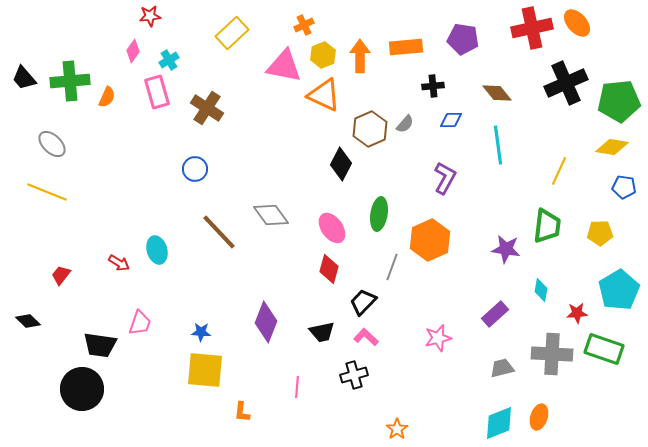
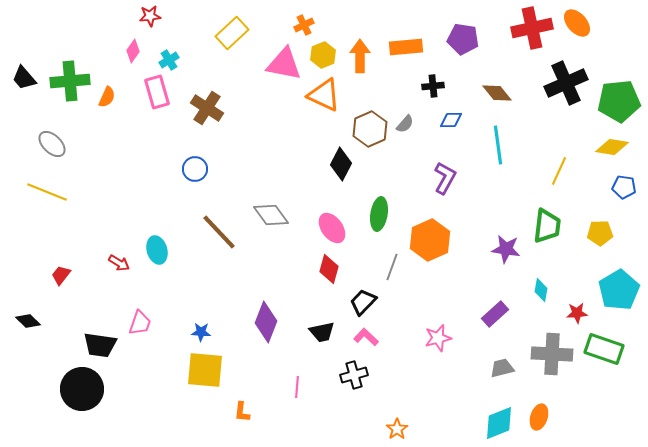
pink triangle at (284, 66): moved 2 px up
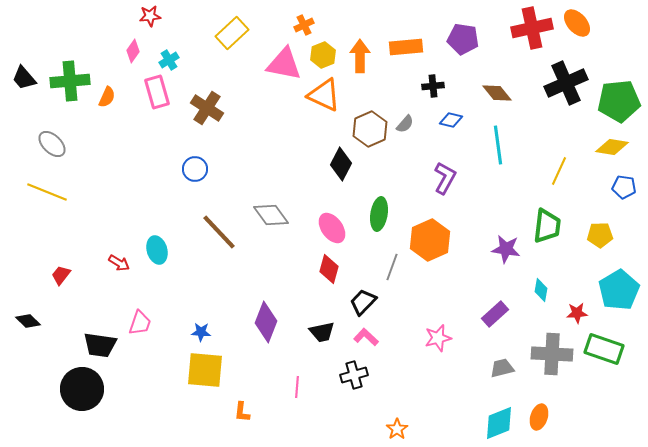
blue diamond at (451, 120): rotated 15 degrees clockwise
yellow pentagon at (600, 233): moved 2 px down
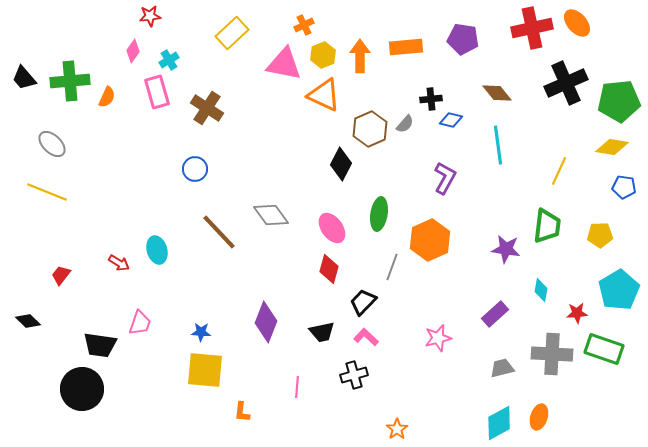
black cross at (433, 86): moved 2 px left, 13 px down
cyan diamond at (499, 423): rotated 6 degrees counterclockwise
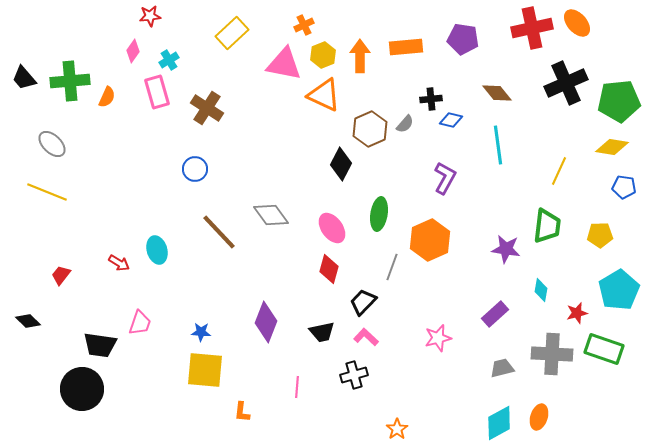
red star at (577, 313): rotated 10 degrees counterclockwise
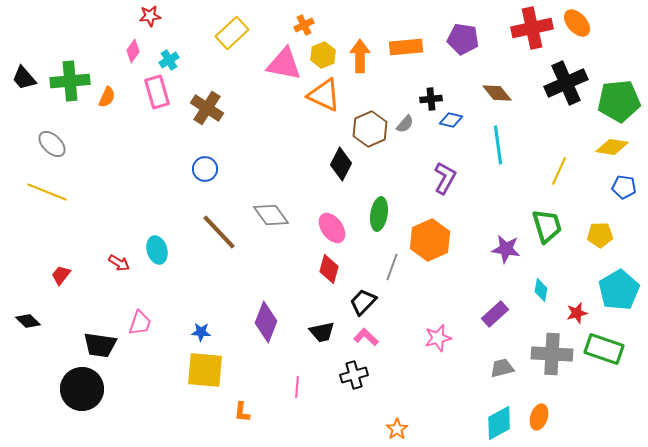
blue circle at (195, 169): moved 10 px right
green trapezoid at (547, 226): rotated 24 degrees counterclockwise
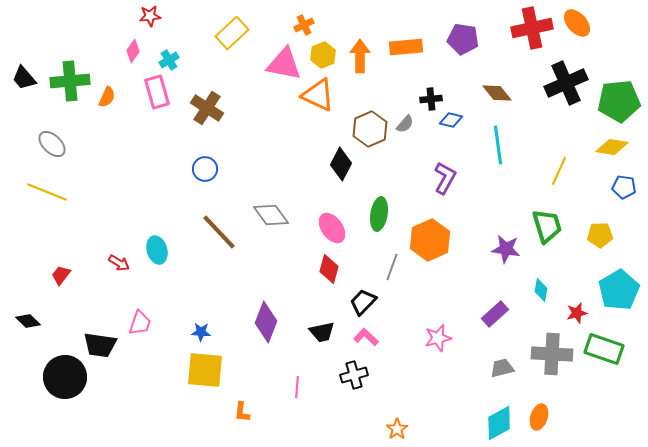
orange triangle at (324, 95): moved 6 px left
black circle at (82, 389): moved 17 px left, 12 px up
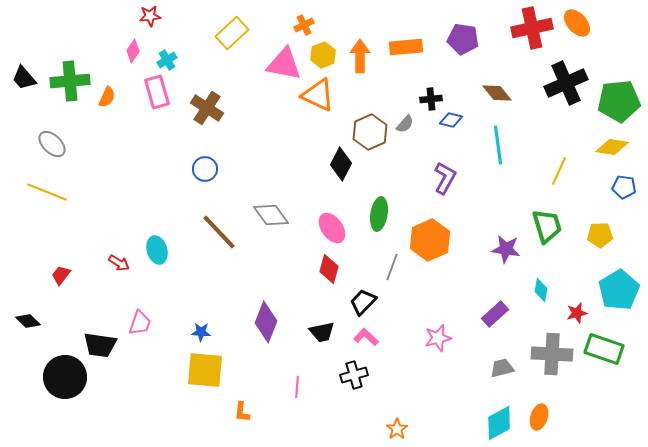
cyan cross at (169, 60): moved 2 px left
brown hexagon at (370, 129): moved 3 px down
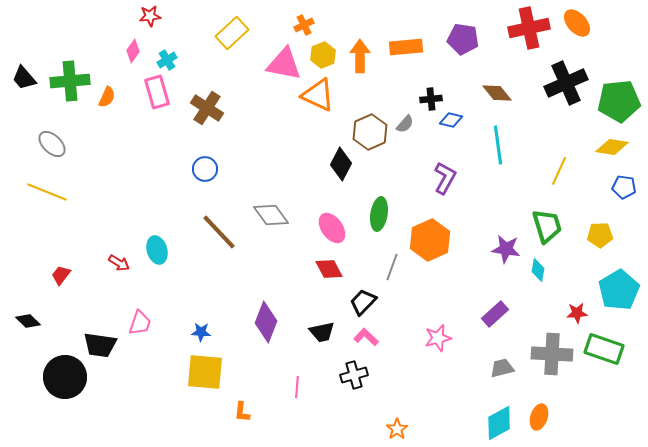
red cross at (532, 28): moved 3 px left
red diamond at (329, 269): rotated 44 degrees counterclockwise
cyan diamond at (541, 290): moved 3 px left, 20 px up
red star at (577, 313): rotated 10 degrees clockwise
yellow square at (205, 370): moved 2 px down
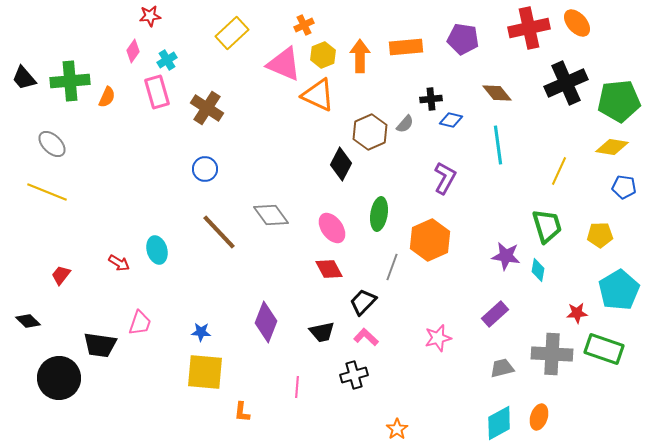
pink triangle at (284, 64): rotated 12 degrees clockwise
purple star at (506, 249): moved 7 px down
black circle at (65, 377): moved 6 px left, 1 px down
